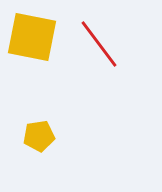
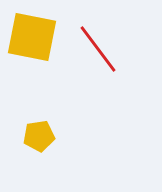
red line: moved 1 px left, 5 px down
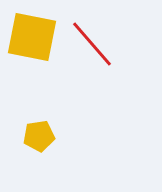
red line: moved 6 px left, 5 px up; rotated 4 degrees counterclockwise
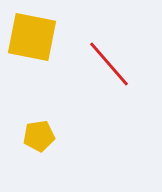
red line: moved 17 px right, 20 px down
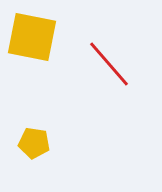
yellow pentagon: moved 5 px left, 7 px down; rotated 16 degrees clockwise
